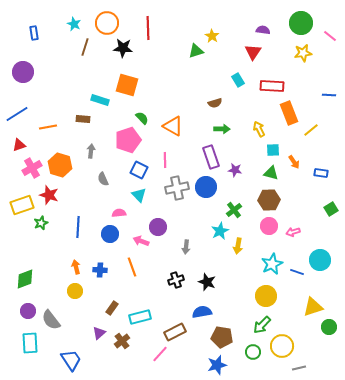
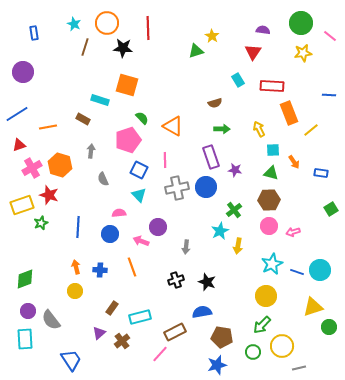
brown rectangle at (83, 119): rotated 24 degrees clockwise
cyan circle at (320, 260): moved 10 px down
cyan rectangle at (30, 343): moved 5 px left, 4 px up
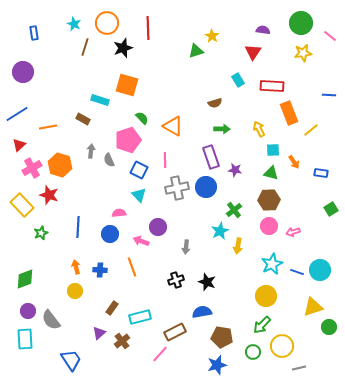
black star at (123, 48): rotated 24 degrees counterclockwise
red triangle at (19, 145): rotated 24 degrees counterclockwise
gray semicircle at (103, 179): moved 6 px right, 19 px up
yellow rectangle at (22, 205): rotated 65 degrees clockwise
green star at (41, 223): moved 10 px down
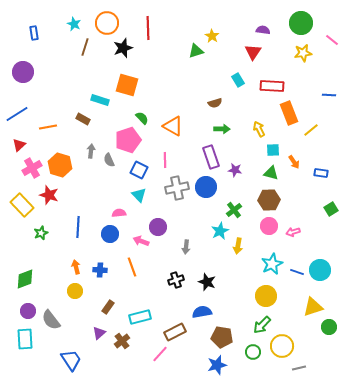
pink line at (330, 36): moved 2 px right, 4 px down
brown rectangle at (112, 308): moved 4 px left, 1 px up
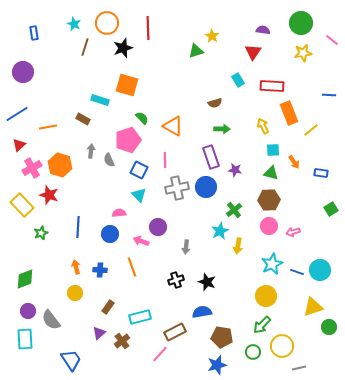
yellow arrow at (259, 129): moved 4 px right, 3 px up
yellow circle at (75, 291): moved 2 px down
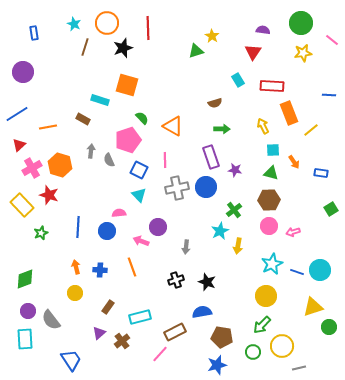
blue circle at (110, 234): moved 3 px left, 3 px up
